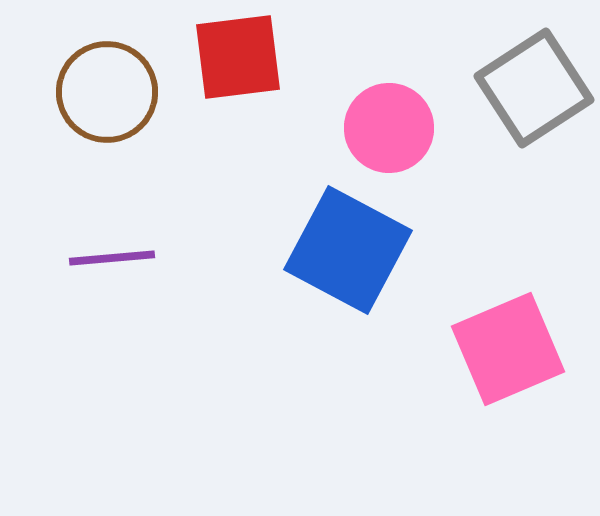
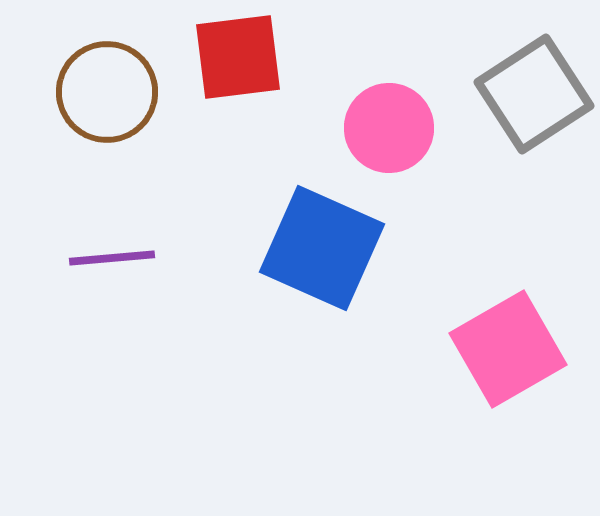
gray square: moved 6 px down
blue square: moved 26 px left, 2 px up; rotated 4 degrees counterclockwise
pink square: rotated 7 degrees counterclockwise
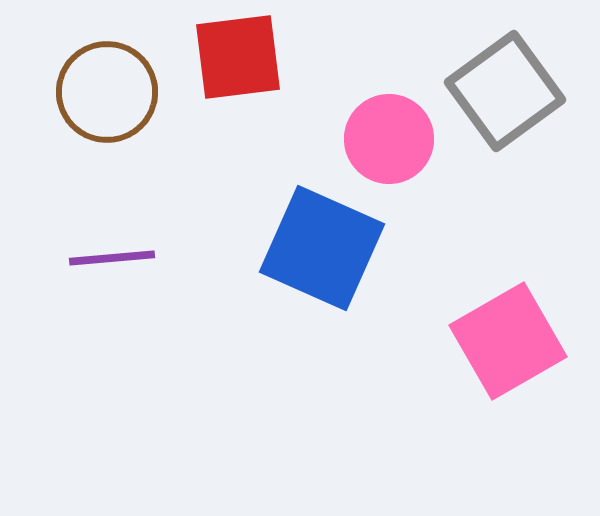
gray square: moved 29 px left, 3 px up; rotated 3 degrees counterclockwise
pink circle: moved 11 px down
pink square: moved 8 px up
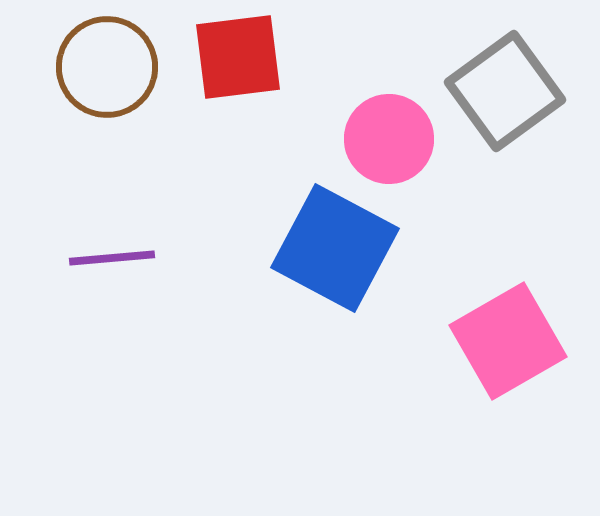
brown circle: moved 25 px up
blue square: moved 13 px right; rotated 4 degrees clockwise
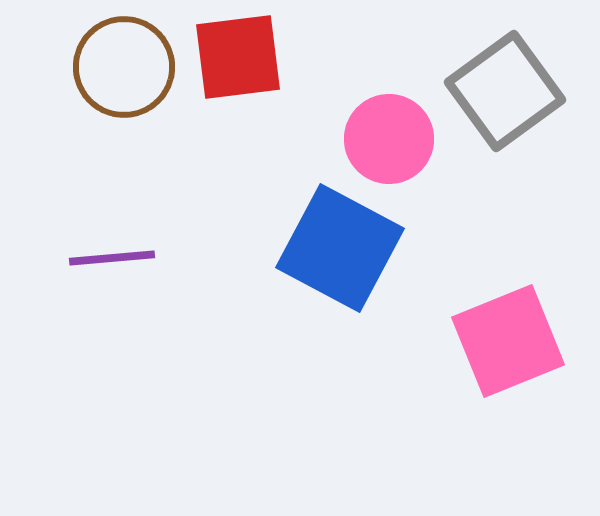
brown circle: moved 17 px right
blue square: moved 5 px right
pink square: rotated 8 degrees clockwise
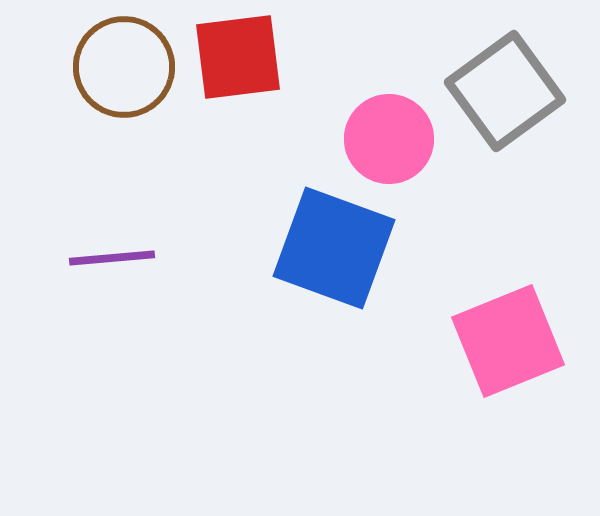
blue square: moved 6 px left; rotated 8 degrees counterclockwise
